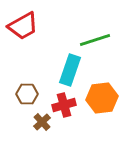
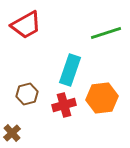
red trapezoid: moved 3 px right, 1 px up
green line: moved 11 px right, 7 px up
brown hexagon: rotated 15 degrees counterclockwise
brown cross: moved 30 px left, 11 px down
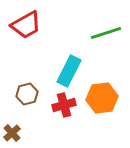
cyan rectangle: moved 1 px left, 1 px down; rotated 8 degrees clockwise
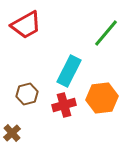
green line: rotated 32 degrees counterclockwise
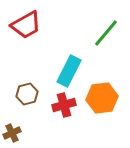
brown cross: rotated 18 degrees clockwise
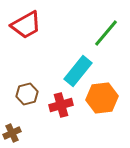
cyan rectangle: moved 9 px right; rotated 12 degrees clockwise
red cross: moved 3 px left
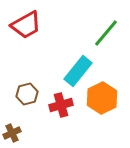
orange hexagon: rotated 20 degrees counterclockwise
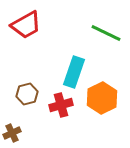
green line: rotated 76 degrees clockwise
cyan rectangle: moved 4 px left, 1 px down; rotated 20 degrees counterclockwise
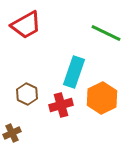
brown hexagon: rotated 20 degrees counterclockwise
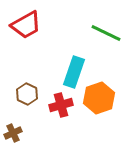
orange hexagon: moved 3 px left; rotated 8 degrees clockwise
brown cross: moved 1 px right
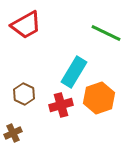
cyan rectangle: rotated 12 degrees clockwise
brown hexagon: moved 3 px left
